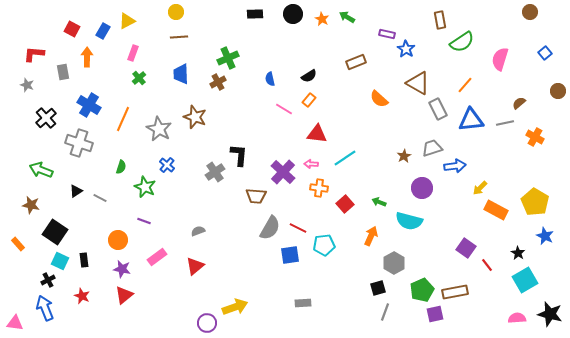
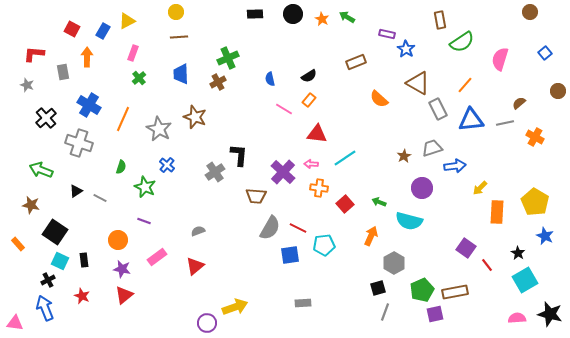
orange rectangle at (496, 210): moved 1 px right, 2 px down; rotated 65 degrees clockwise
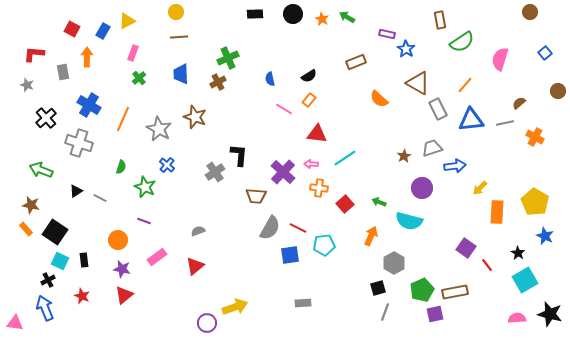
orange rectangle at (18, 244): moved 8 px right, 15 px up
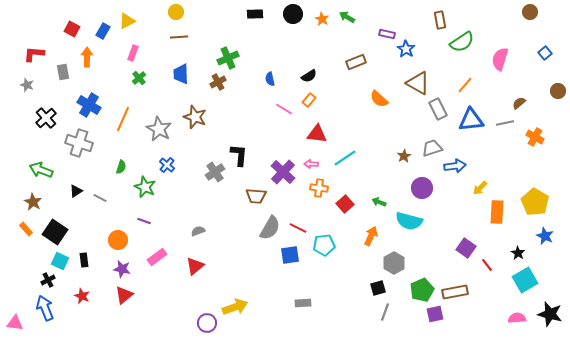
brown star at (31, 205): moved 2 px right, 3 px up; rotated 18 degrees clockwise
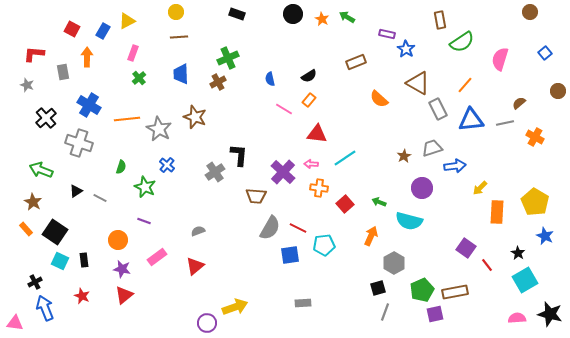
black rectangle at (255, 14): moved 18 px left; rotated 21 degrees clockwise
orange line at (123, 119): moved 4 px right; rotated 60 degrees clockwise
black cross at (48, 280): moved 13 px left, 2 px down
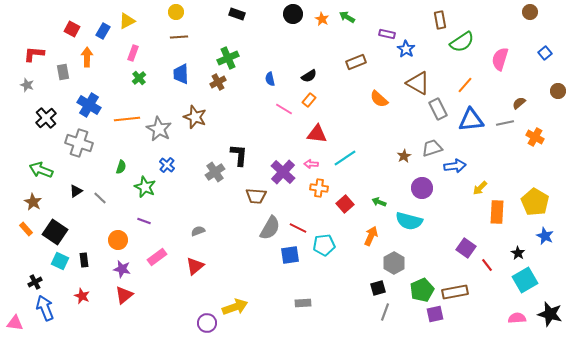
gray line at (100, 198): rotated 16 degrees clockwise
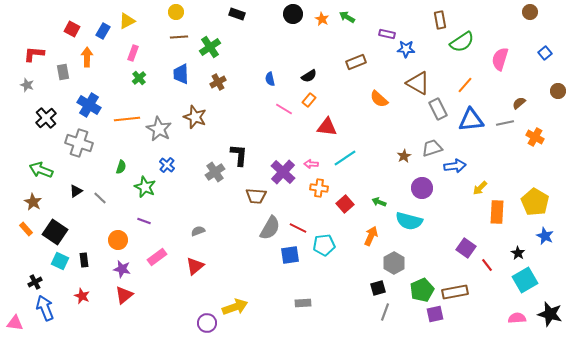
blue star at (406, 49): rotated 30 degrees counterclockwise
green cross at (228, 58): moved 18 px left, 11 px up; rotated 10 degrees counterclockwise
red triangle at (317, 134): moved 10 px right, 7 px up
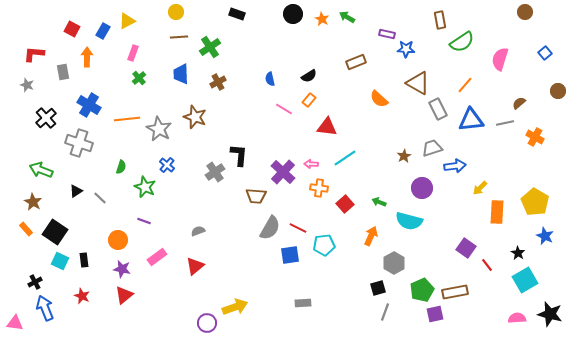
brown circle at (530, 12): moved 5 px left
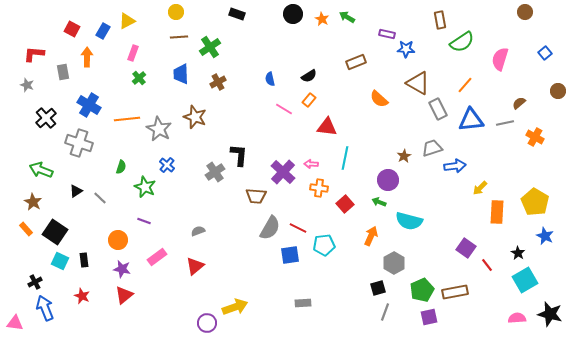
cyan line at (345, 158): rotated 45 degrees counterclockwise
purple circle at (422, 188): moved 34 px left, 8 px up
purple square at (435, 314): moved 6 px left, 3 px down
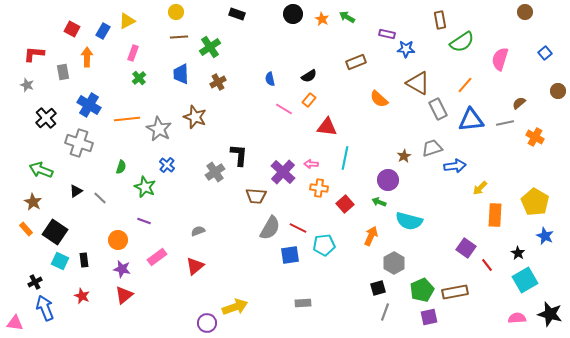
orange rectangle at (497, 212): moved 2 px left, 3 px down
